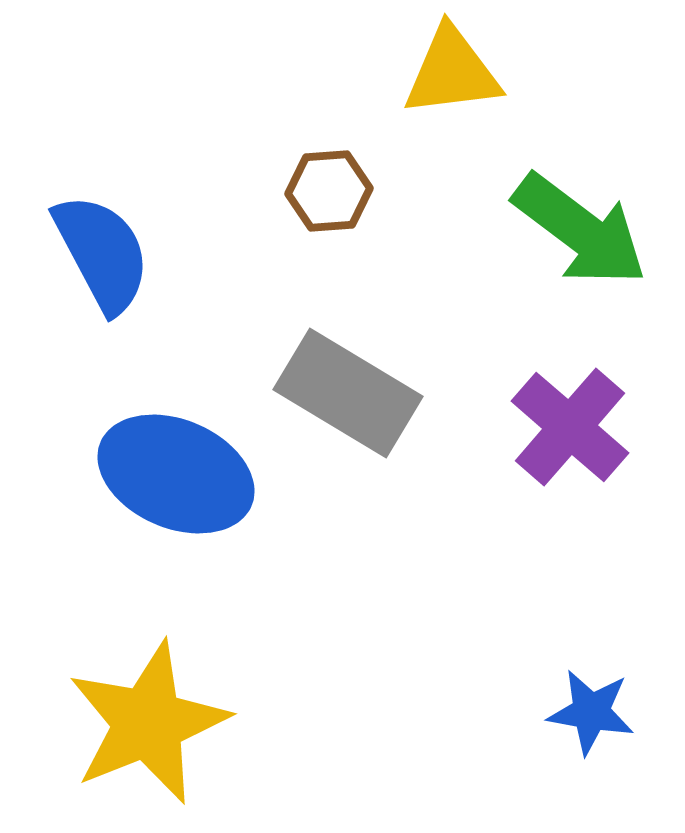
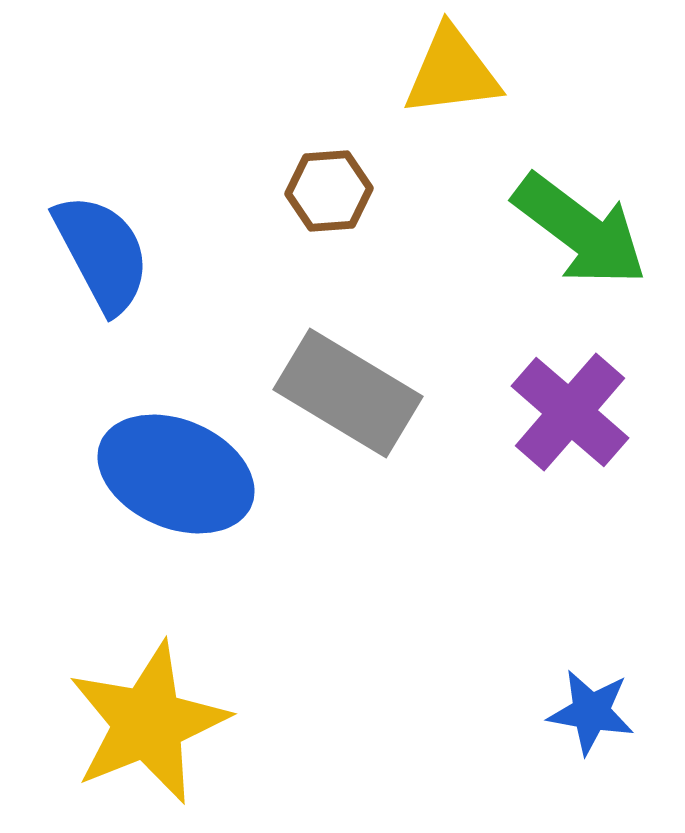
purple cross: moved 15 px up
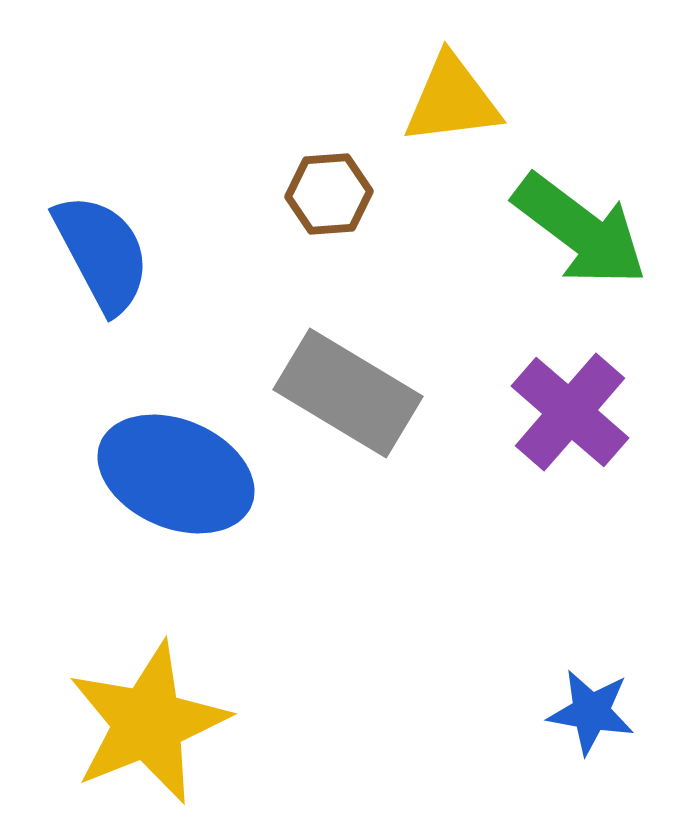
yellow triangle: moved 28 px down
brown hexagon: moved 3 px down
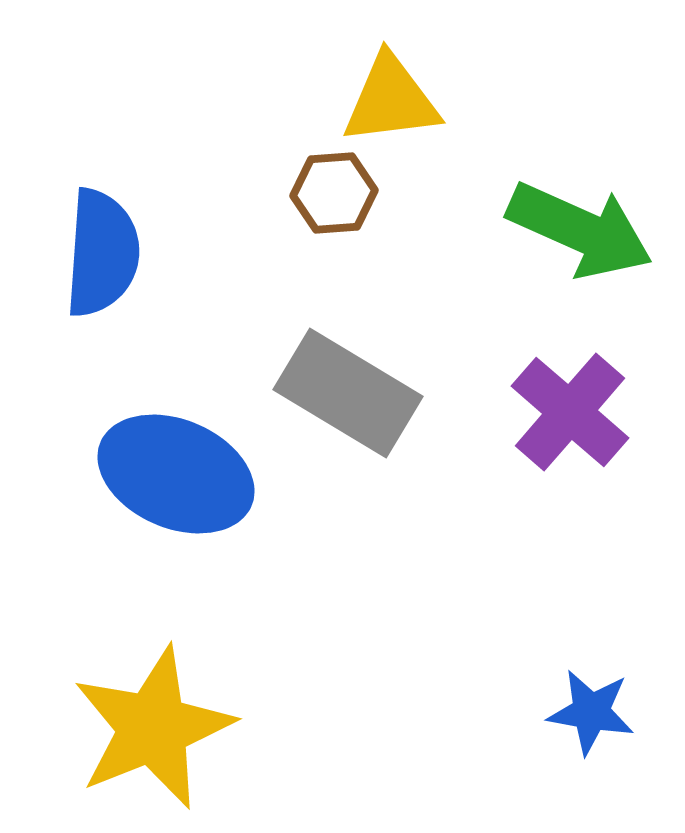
yellow triangle: moved 61 px left
brown hexagon: moved 5 px right, 1 px up
green arrow: rotated 13 degrees counterclockwise
blue semicircle: rotated 32 degrees clockwise
yellow star: moved 5 px right, 5 px down
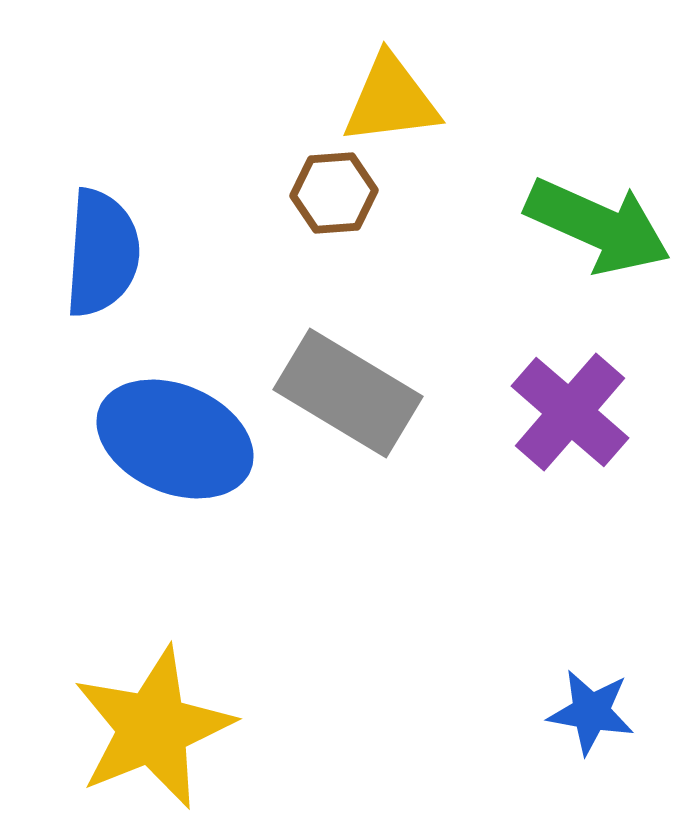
green arrow: moved 18 px right, 4 px up
blue ellipse: moved 1 px left, 35 px up
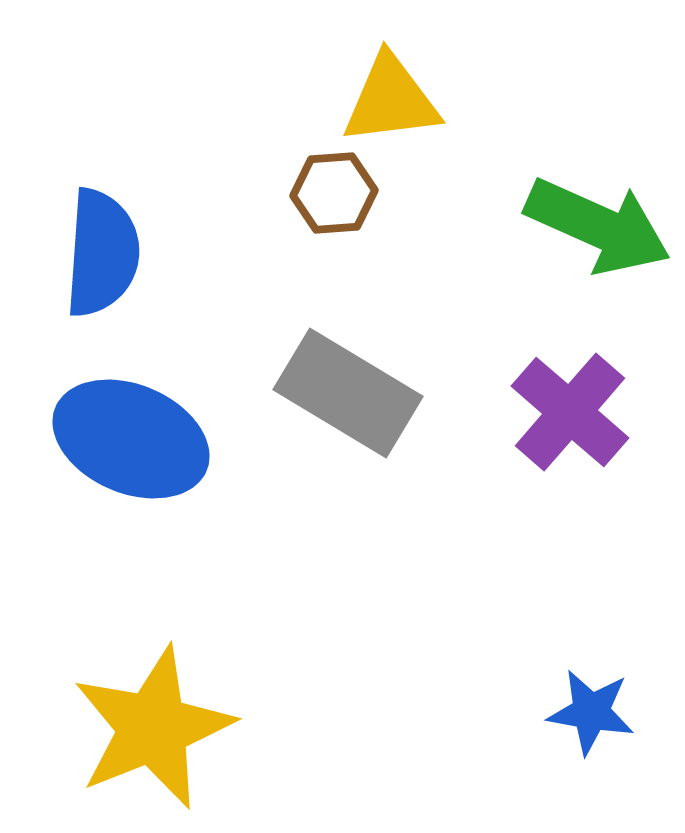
blue ellipse: moved 44 px left
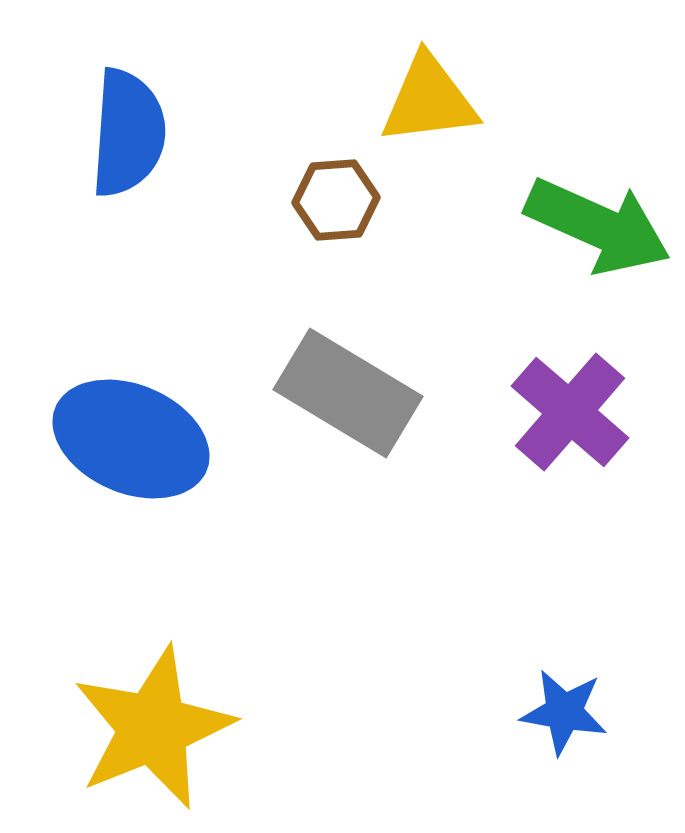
yellow triangle: moved 38 px right
brown hexagon: moved 2 px right, 7 px down
blue semicircle: moved 26 px right, 120 px up
blue star: moved 27 px left
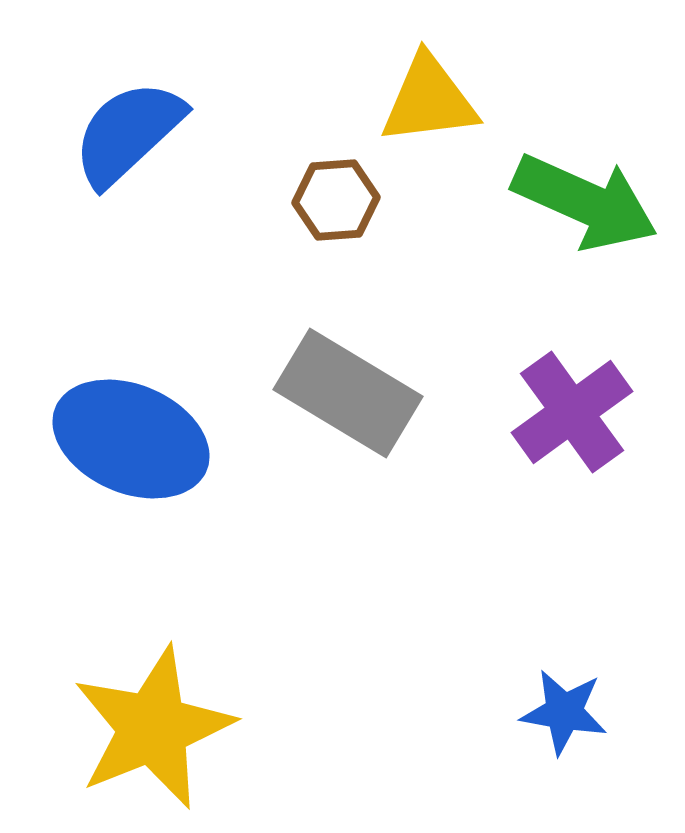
blue semicircle: rotated 137 degrees counterclockwise
green arrow: moved 13 px left, 24 px up
purple cross: moved 2 px right; rotated 13 degrees clockwise
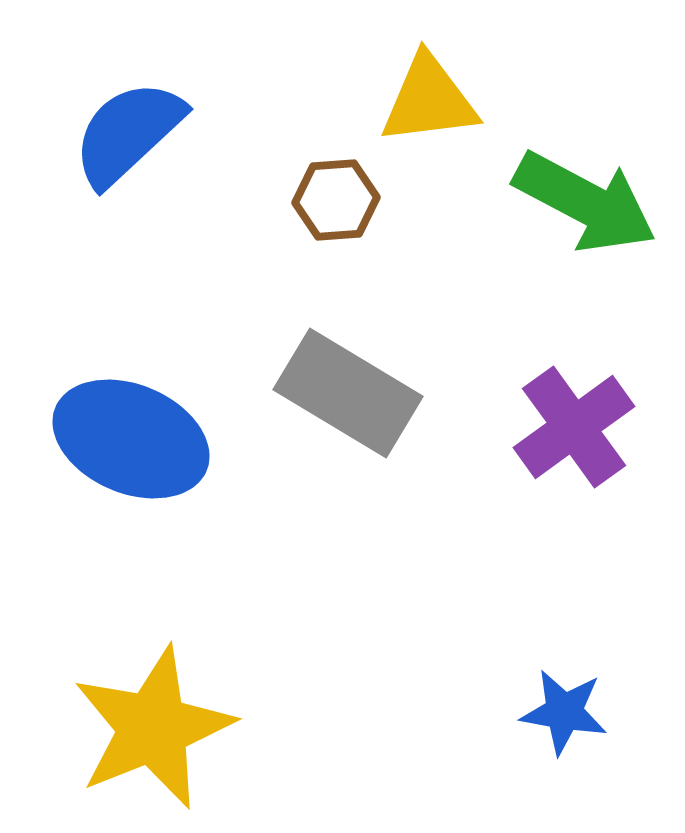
green arrow: rotated 4 degrees clockwise
purple cross: moved 2 px right, 15 px down
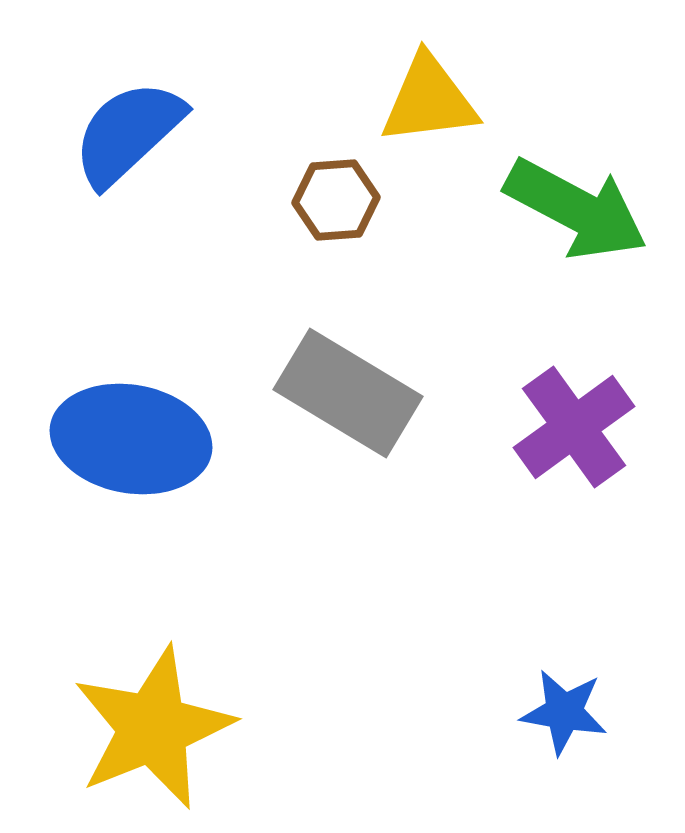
green arrow: moved 9 px left, 7 px down
blue ellipse: rotated 13 degrees counterclockwise
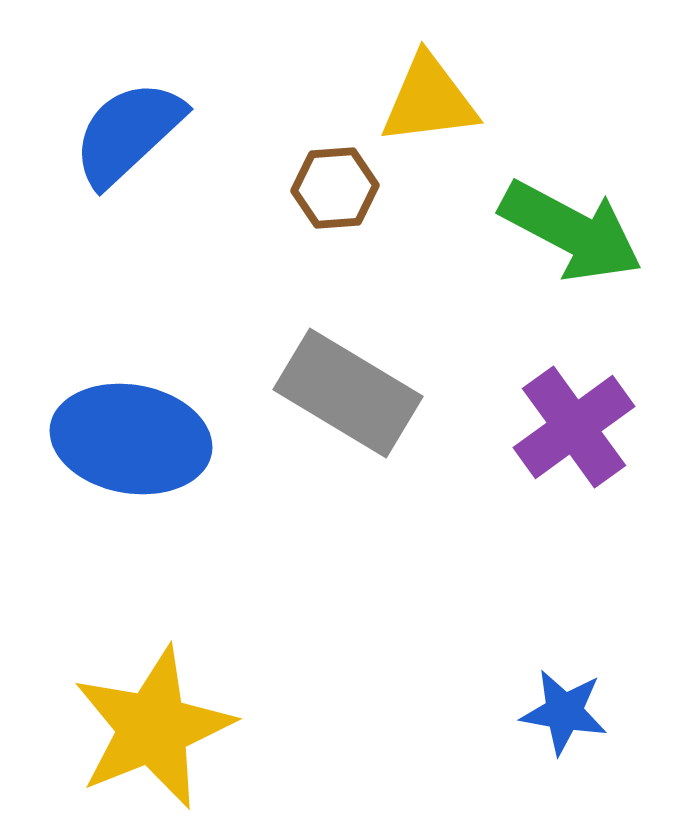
brown hexagon: moved 1 px left, 12 px up
green arrow: moved 5 px left, 22 px down
